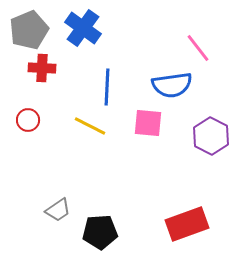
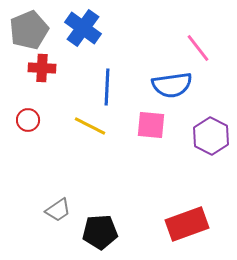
pink square: moved 3 px right, 2 px down
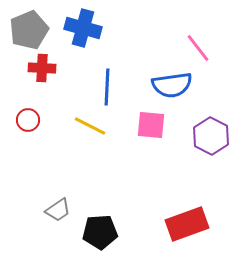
blue cross: rotated 21 degrees counterclockwise
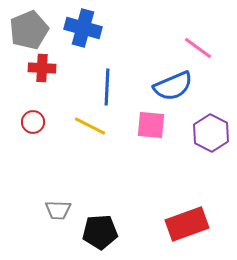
pink line: rotated 16 degrees counterclockwise
blue semicircle: moved 1 px right, 1 px down; rotated 15 degrees counterclockwise
red circle: moved 5 px right, 2 px down
purple hexagon: moved 3 px up
gray trapezoid: rotated 36 degrees clockwise
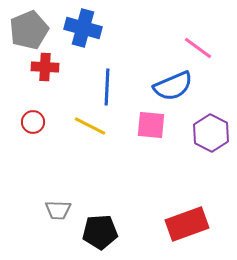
red cross: moved 3 px right, 1 px up
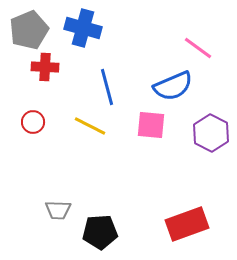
blue line: rotated 18 degrees counterclockwise
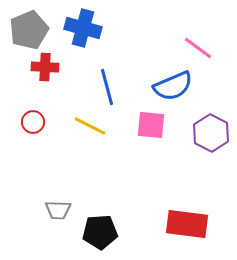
red rectangle: rotated 27 degrees clockwise
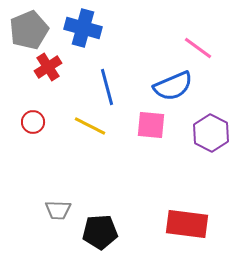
red cross: moved 3 px right; rotated 36 degrees counterclockwise
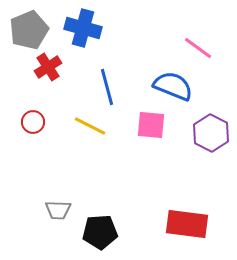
blue semicircle: rotated 135 degrees counterclockwise
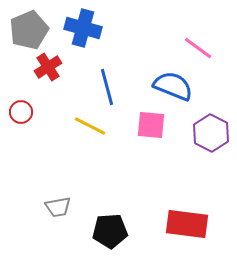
red circle: moved 12 px left, 10 px up
gray trapezoid: moved 3 px up; rotated 12 degrees counterclockwise
black pentagon: moved 10 px right, 1 px up
